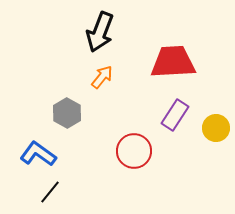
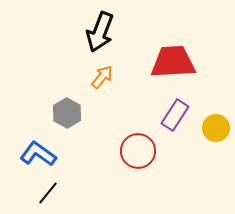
red circle: moved 4 px right
black line: moved 2 px left, 1 px down
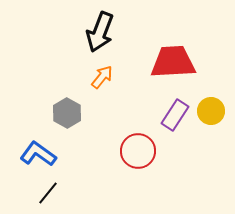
yellow circle: moved 5 px left, 17 px up
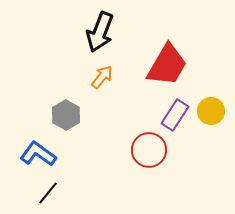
red trapezoid: moved 6 px left, 3 px down; rotated 123 degrees clockwise
gray hexagon: moved 1 px left, 2 px down
red circle: moved 11 px right, 1 px up
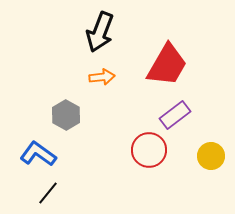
orange arrow: rotated 45 degrees clockwise
yellow circle: moved 45 px down
purple rectangle: rotated 20 degrees clockwise
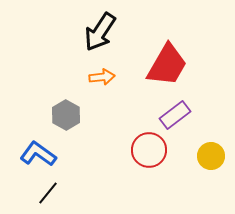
black arrow: rotated 12 degrees clockwise
